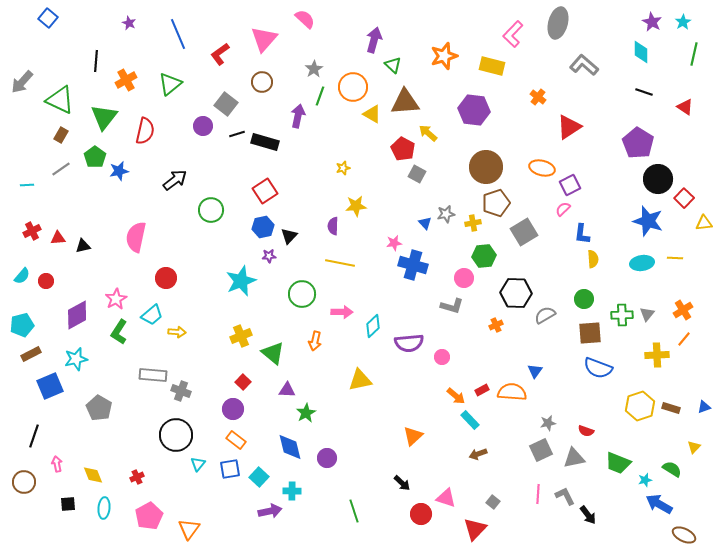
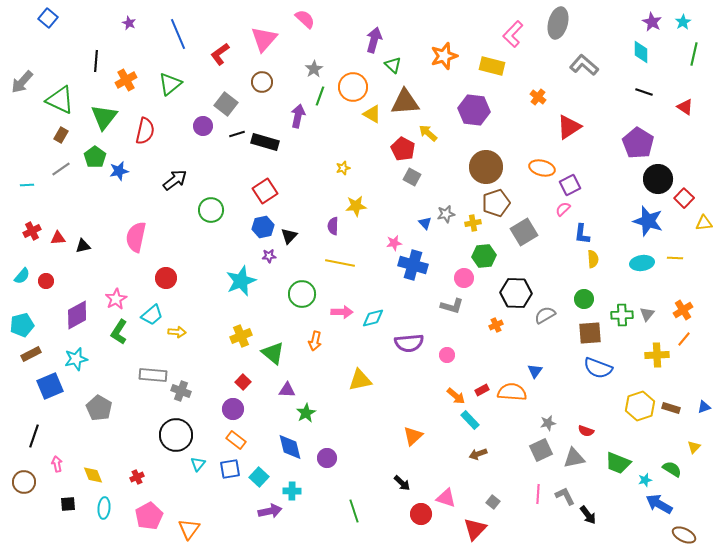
gray square at (417, 174): moved 5 px left, 3 px down
cyan diamond at (373, 326): moved 8 px up; rotated 30 degrees clockwise
pink circle at (442, 357): moved 5 px right, 2 px up
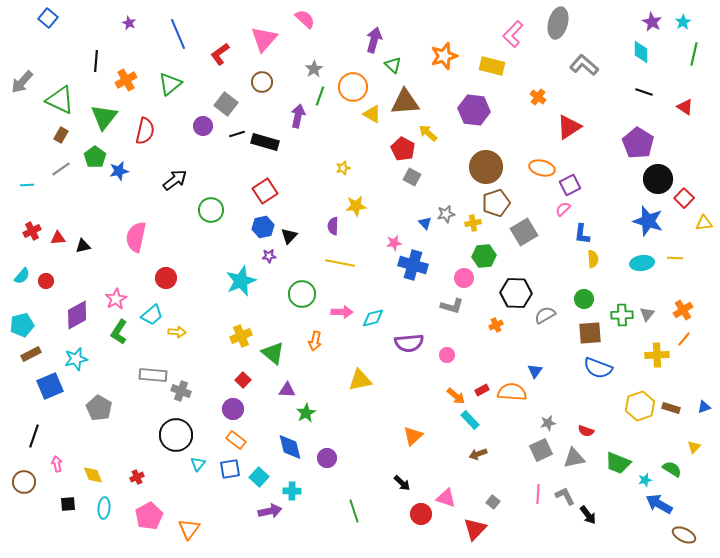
red square at (243, 382): moved 2 px up
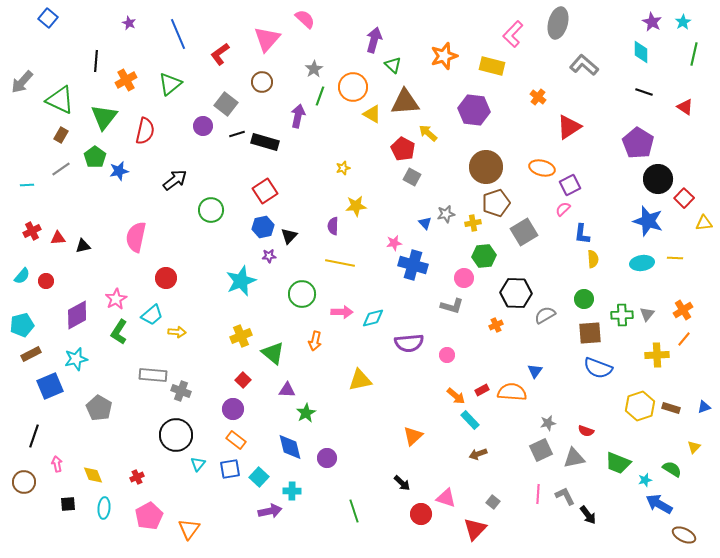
pink triangle at (264, 39): moved 3 px right
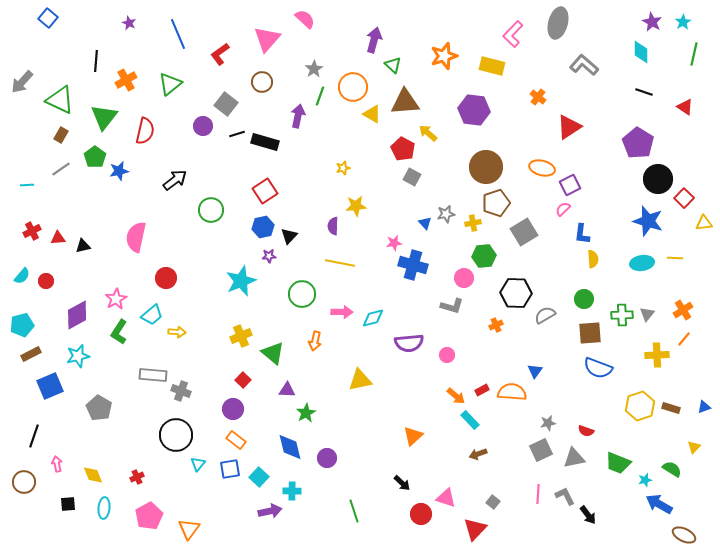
cyan star at (76, 359): moved 2 px right, 3 px up
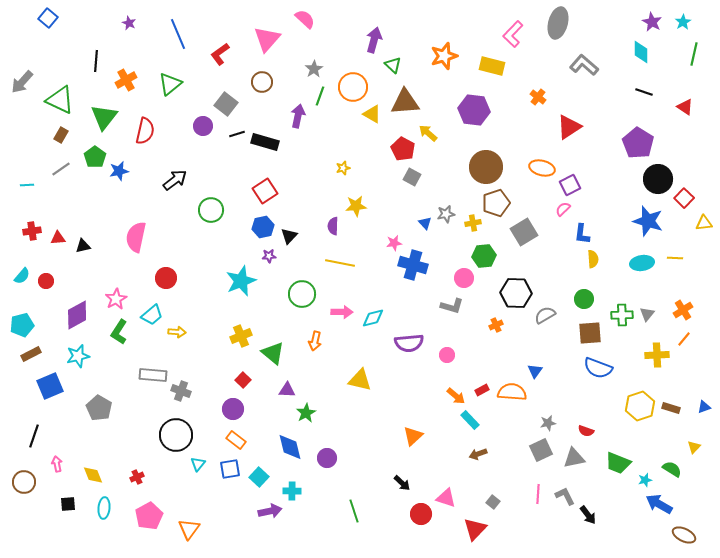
red cross at (32, 231): rotated 18 degrees clockwise
yellow triangle at (360, 380): rotated 25 degrees clockwise
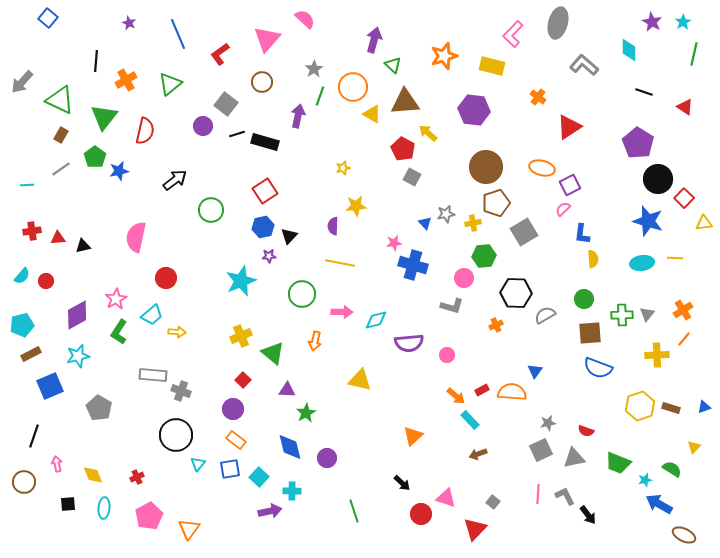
cyan diamond at (641, 52): moved 12 px left, 2 px up
cyan diamond at (373, 318): moved 3 px right, 2 px down
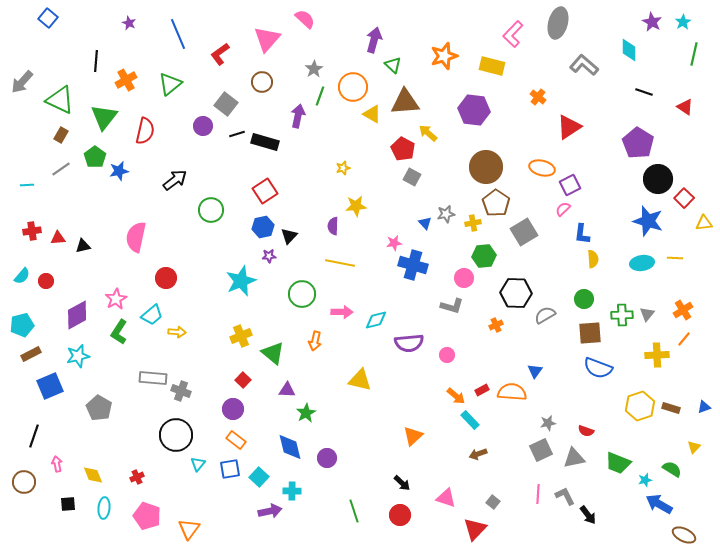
brown pentagon at (496, 203): rotated 20 degrees counterclockwise
gray rectangle at (153, 375): moved 3 px down
red circle at (421, 514): moved 21 px left, 1 px down
pink pentagon at (149, 516): moved 2 px left; rotated 24 degrees counterclockwise
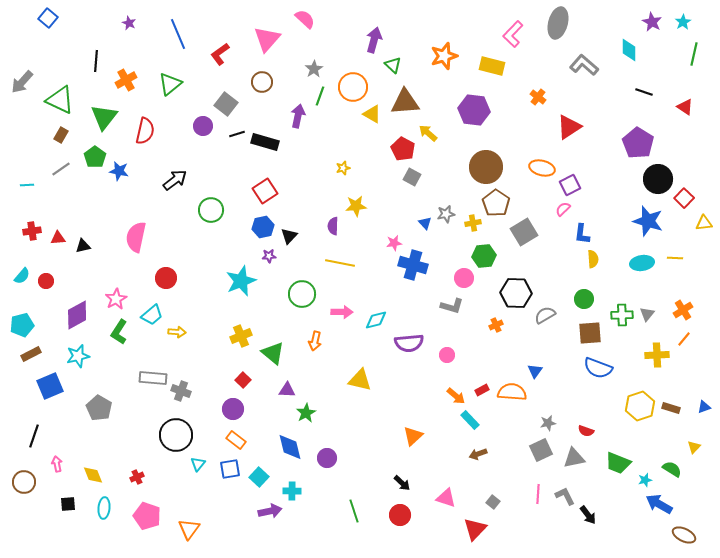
blue star at (119, 171): rotated 24 degrees clockwise
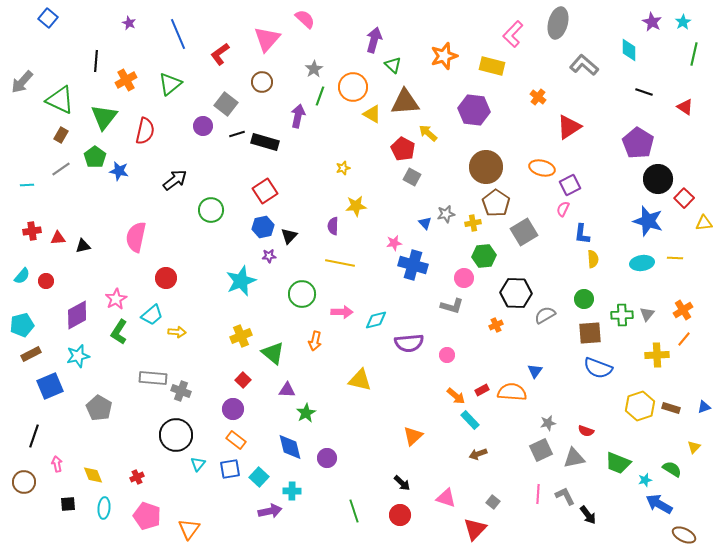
pink semicircle at (563, 209): rotated 21 degrees counterclockwise
